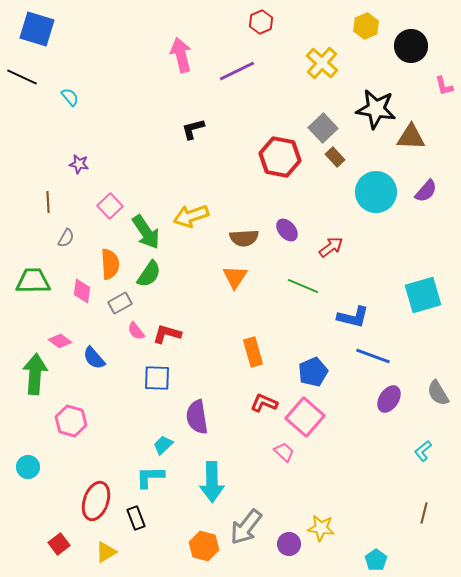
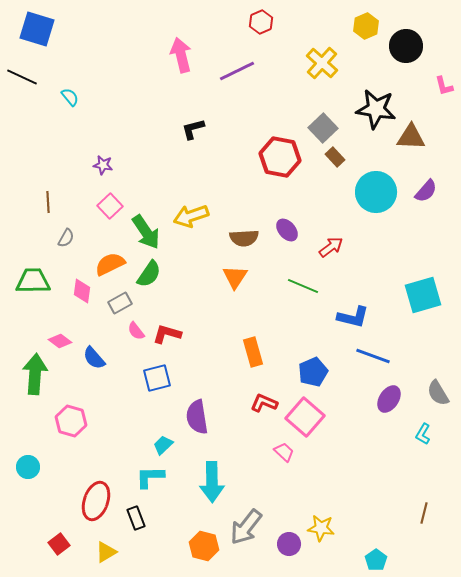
black circle at (411, 46): moved 5 px left
purple star at (79, 164): moved 24 px right, 1 px down
orange semicircle at (110, 264): rotated 112 degrees counterclockwise
blue square at (157, 378): rotated 16 degrees counterclockwise
cyan L-shape at (423, 451): moved 17 px up; rotated 20 degrees counterclockwise
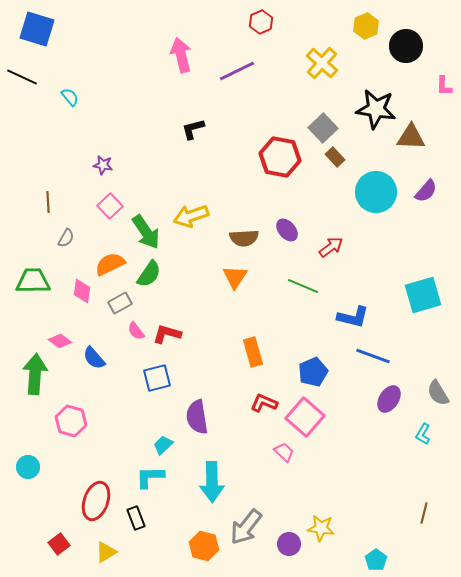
pink L-shape at (444, 86): rotated 15 degrees clockwise
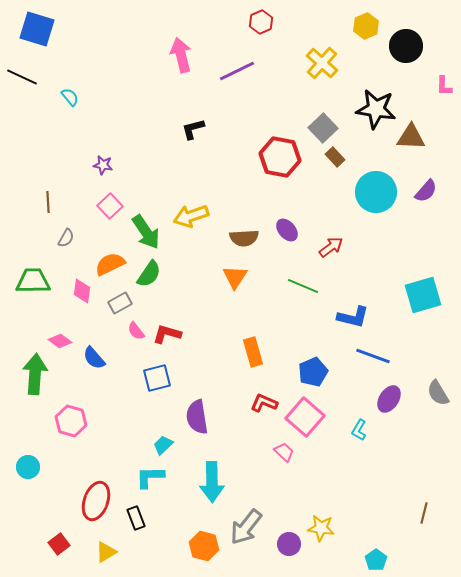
cyan L-shape at (423, 434): moved 64 px left, 4 px up
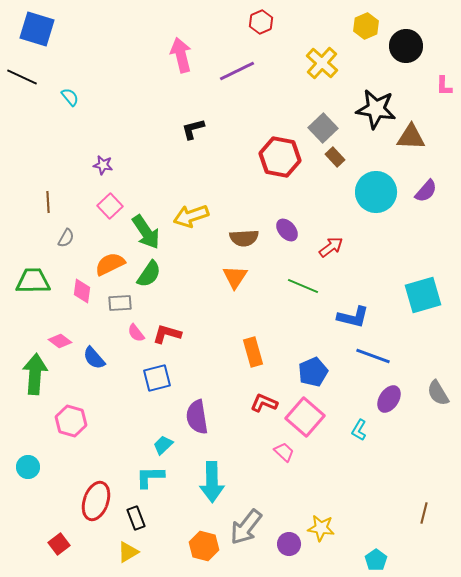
gray rectangle at (120, 303): rotated 25 degrees clockwise
pink semicircle at (136, 331): moved 2 px down
yellow triangle at (106, 552): moved 22 px right
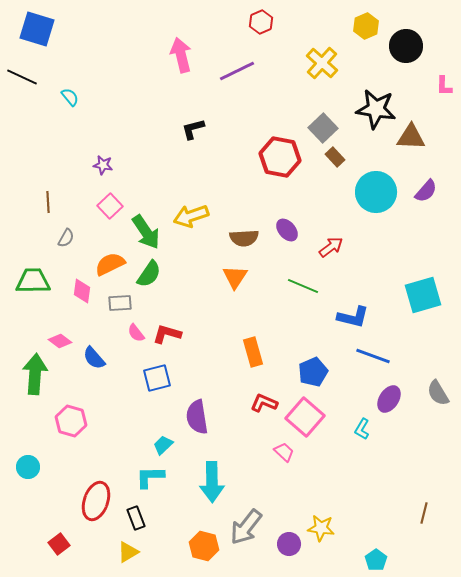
cyan L-shape at (359, 430): moved 3 px right, 1 px up
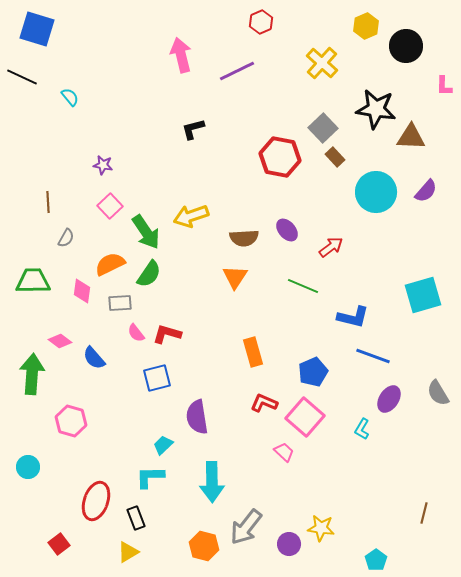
green arrow at (35, 374): moved 3 px left
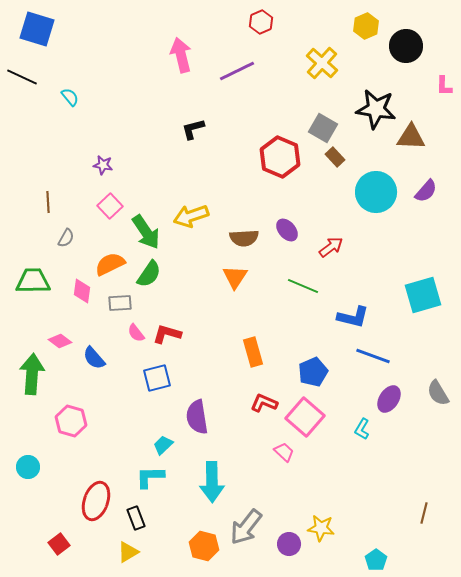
gray square at (323, 128): rotated 16 degrees counterclockwise
red hexagon at (280, 157): rotated 12 degrees clockwise
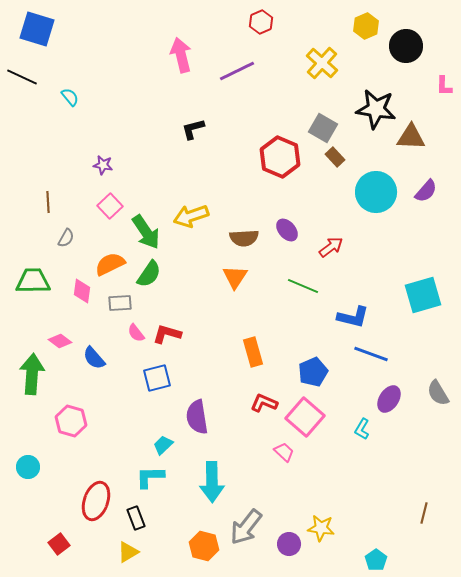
blue line at (373, 356): moved 2 px left, 2 px up
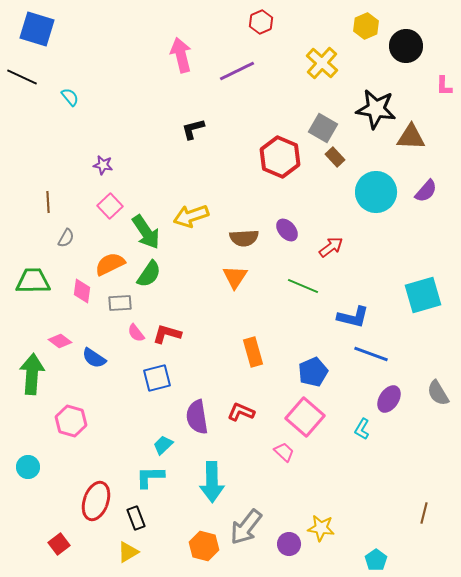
blue semicircle at (94, 358): rotated 15 degrees counterclockwise
red L-shape at (264, 403): moved 23 px left, 9 px down
